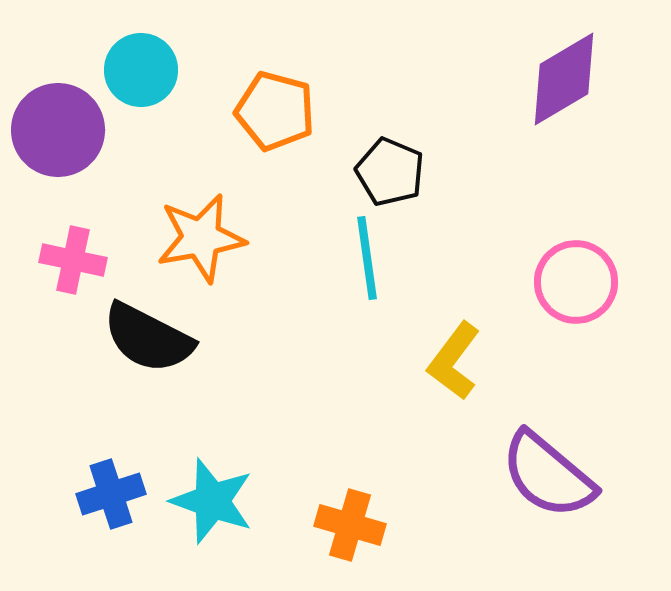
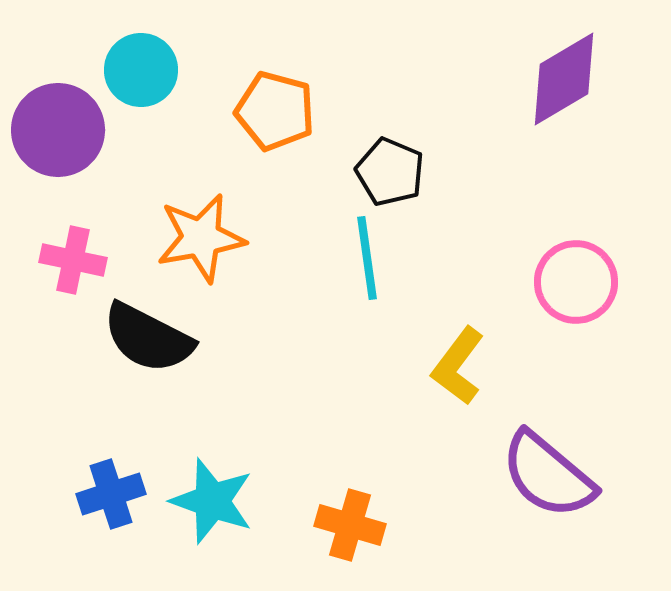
yellow L-shape: moved 4 px right, 5 px down
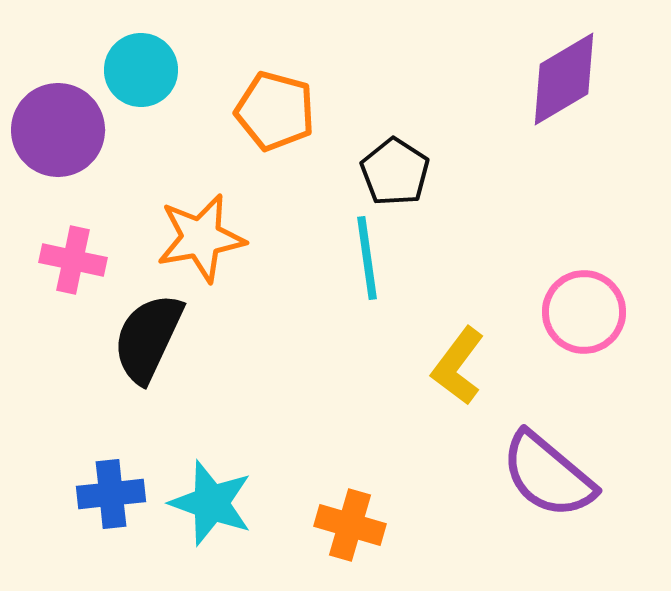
black pentagon: moved 5 px right; rotated 10 degrees clockwise
pink circle: moved 8 px right, 30 px down
black semicircle: rotated 88 degrees clockwise
blue cross: rotated 12 degrees clockwise
cyan star: moved 1 px left, 2 px down
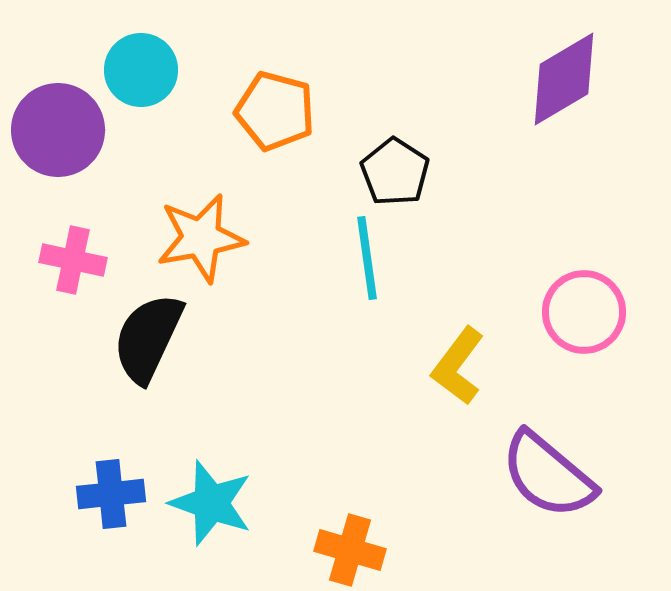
orange cross: moved 25 px down
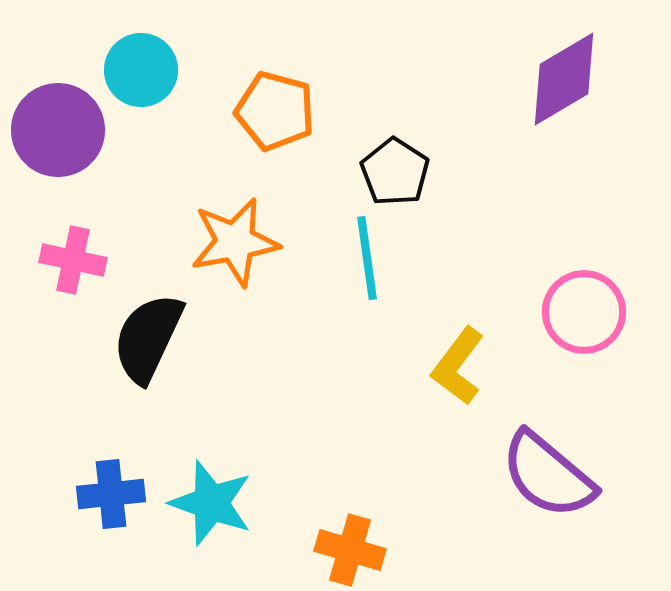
orange star: moved 34 px right, 4 px down
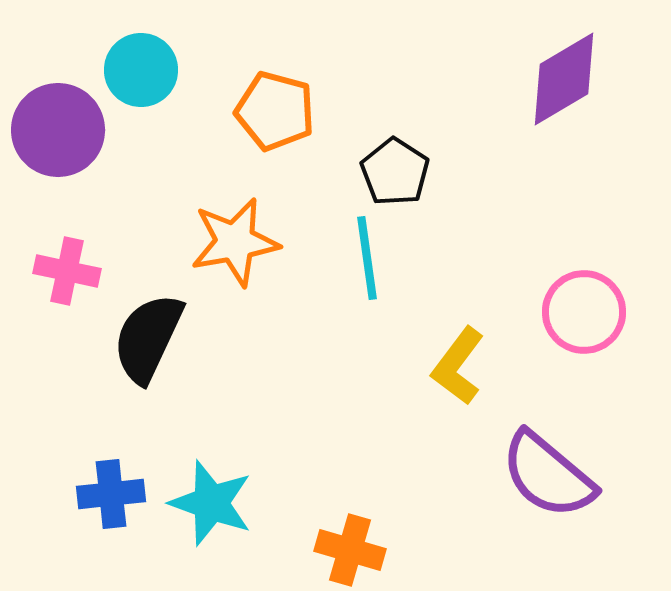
pink cross: moved 6 px left, 11 px down
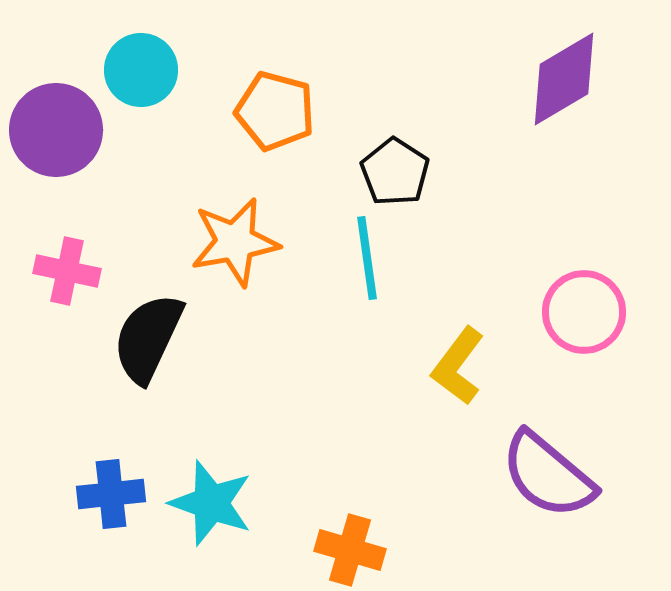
purple circle: moved 2 px left
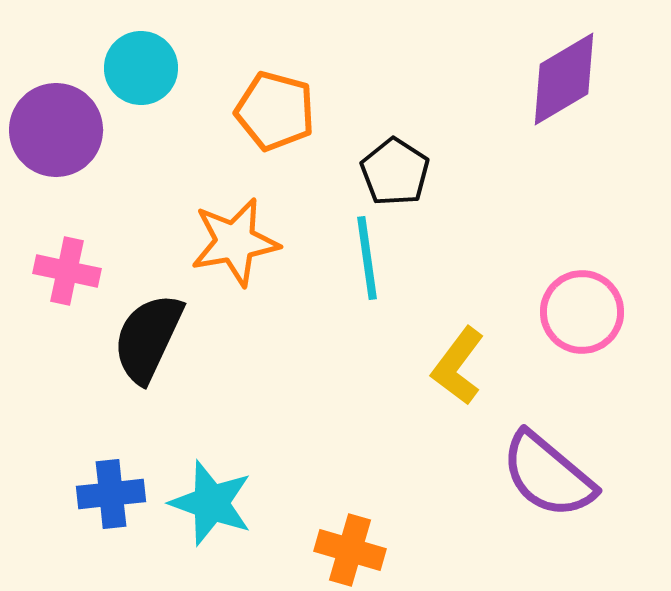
cyan circle: moved 2 px up
pink circle: moved 2 px left
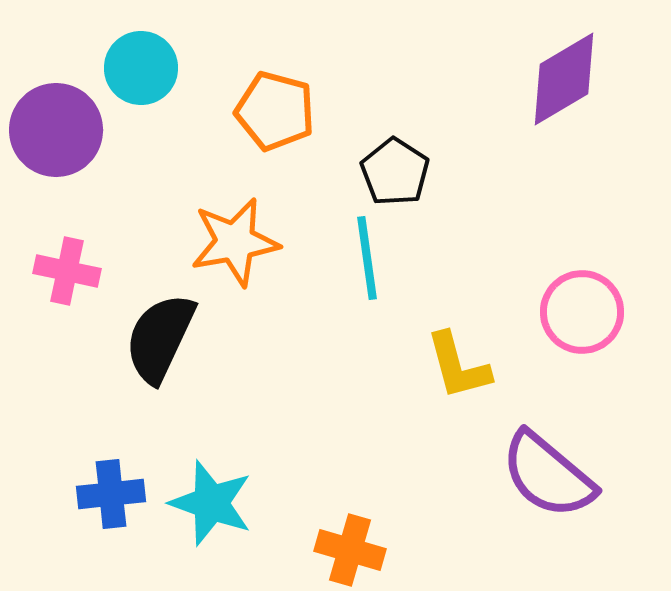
black semicircle: moved 12 px right
yellow L-shape: rotated 52 degrees counterclockwise
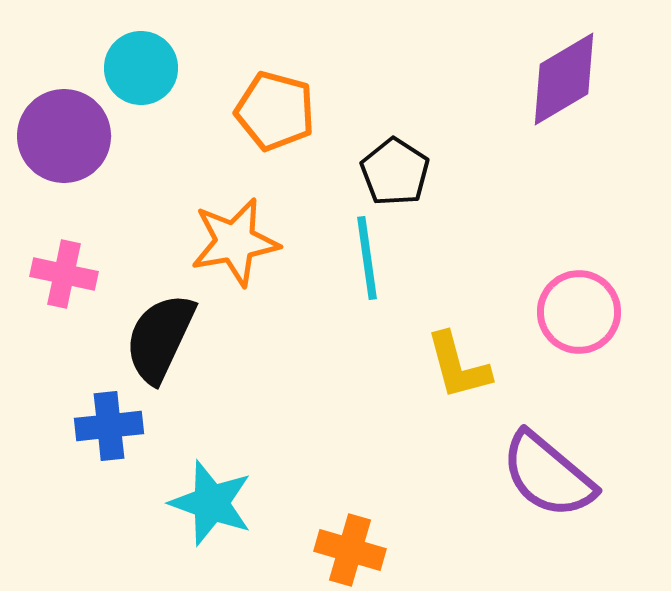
purple circle: moved 8 px right, 6 px down
pink cross: moved 3 px left, 3 px down
pink circle: moved 3 px left
blue cross: moved 2 px left, 68 px up
